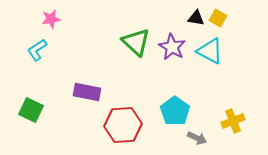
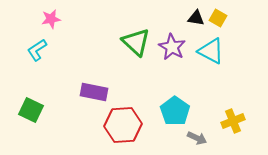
cyan triangle: moved 1 px right
purple rectangle: moved 7 px right
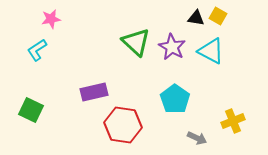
yellow square: moved 2 px up
purple rectangle: rotated 24 degrees counterclockwise
cyan pentagon: moved 12 px up
red hexagon: rotated 12 degrees clockwise
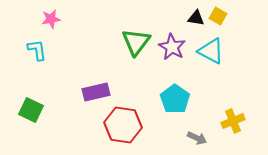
green triangle: rotated 24 degrees clockwise
cyan L-shape: rotated 115 degrees clockwise
purple rectangle: moved 2 px right
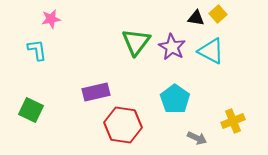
yellow square: moved 2 px up; rotated 18 degrees clockwise
